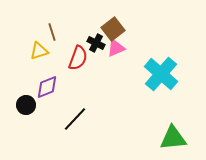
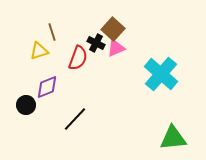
brown square: rotated 10 degrees counterclockwise
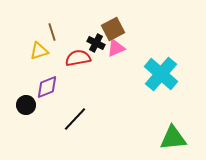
brown square: rotated 20 degrees clockwise
red semicircle: rotated 120 degrees counterclockwise
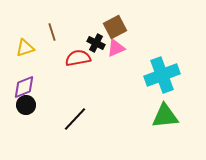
brown square: moved 2 px right, 2 px up
yellow triangle: moved 14 px left, 3 px up
cyan cross: moved 1 px right, 1 px down; rotated 28 degrees clockwise
purple diamond: moved 23 px left
green triangle: moved 8 px left, 22 px up
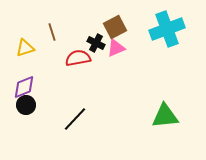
cyan cross: moved 5 px right, 46 px up
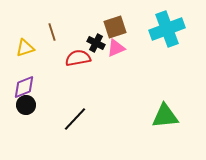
brown square: rotated 10 degrees clockwise
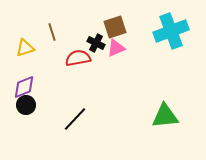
cyan cross: moved 4 px right, 2 px down
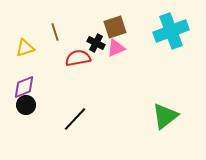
brown line: moved 3 px right
green triangle: rotated 32 degrees counterclockwise
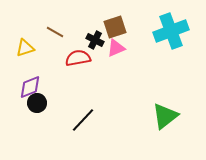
brown line: rotated 42 degrees counterclockwise
black cross: moved 1 px left, 3 px up
purple diamond: moved 6 px right
black circle: moved 11 px right, 2 px up
black line: moved 8 px right, 1 px down
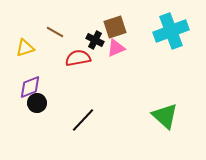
green triangle: rotated 40 degrees counterclockwise
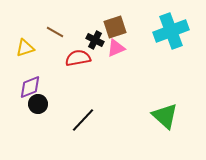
black circle: moved 1 px right, 1 px down
